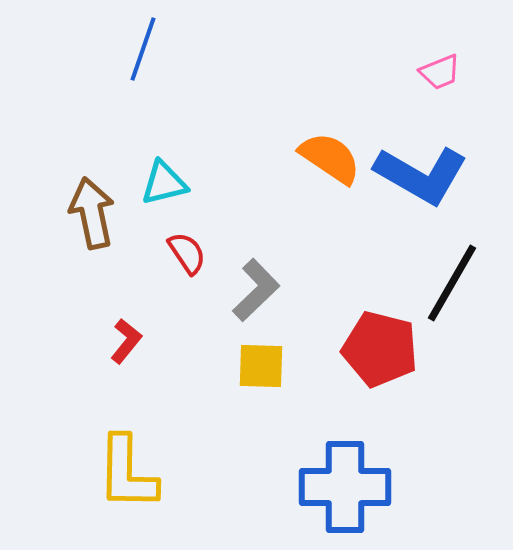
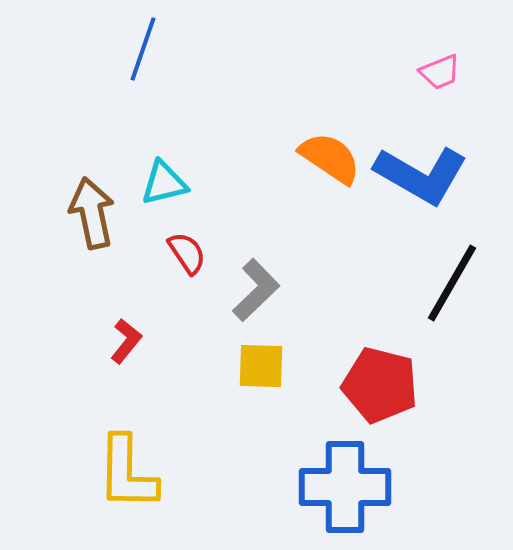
red pentagon: moved 36 px down
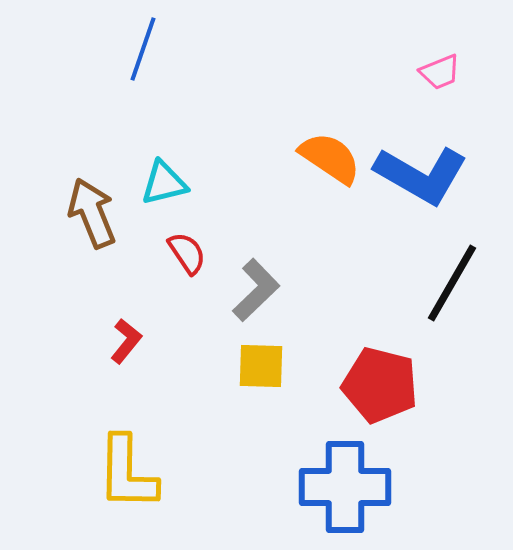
brown arrow: rotated 10 degrees counterclockwise
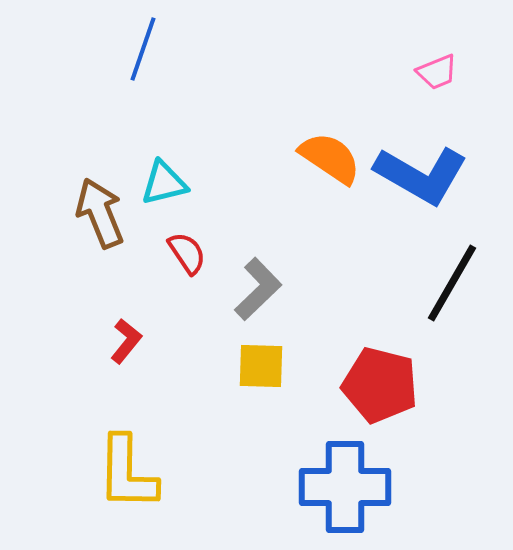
pink trapezoid: moved 3 px left
brown arrow: moved 8 px right
gray L-shape: moved 2 px right, 1 px up
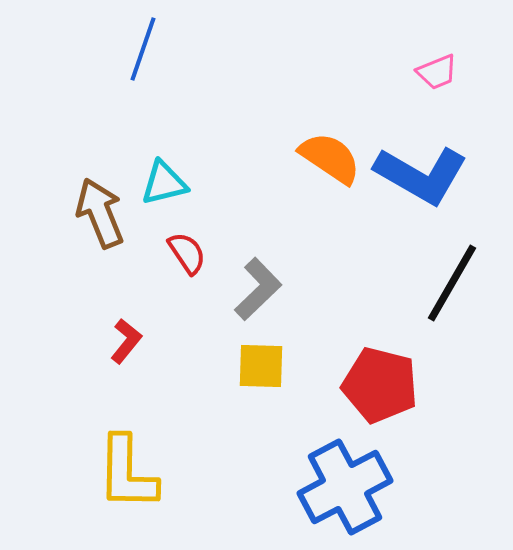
blue cross: rotated 28 degrees counterclockwise
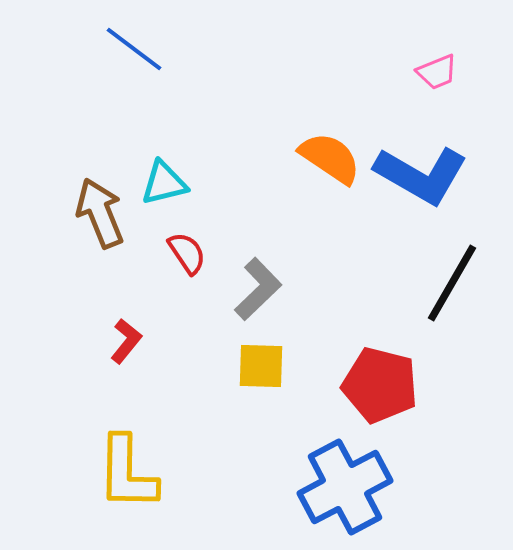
blue line: moved 9 px left; rotated 72 degrees counterclockwise
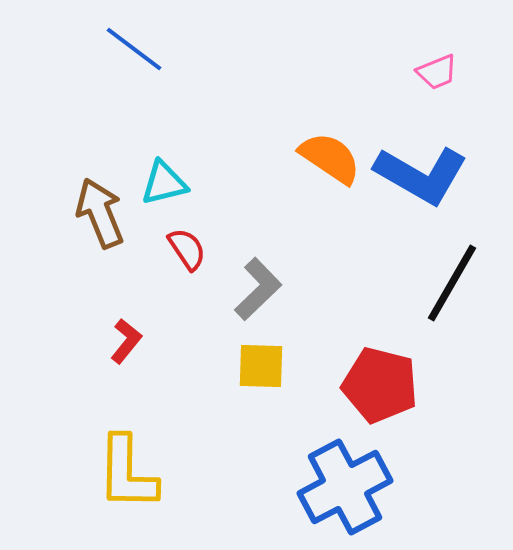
red semicircle: moved 4 px up
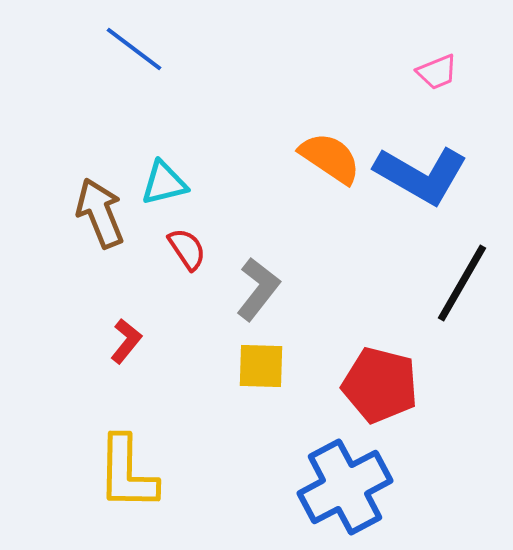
black line: moved 10 px right
gray L-shape: rotated 8 degrees counterclockwise
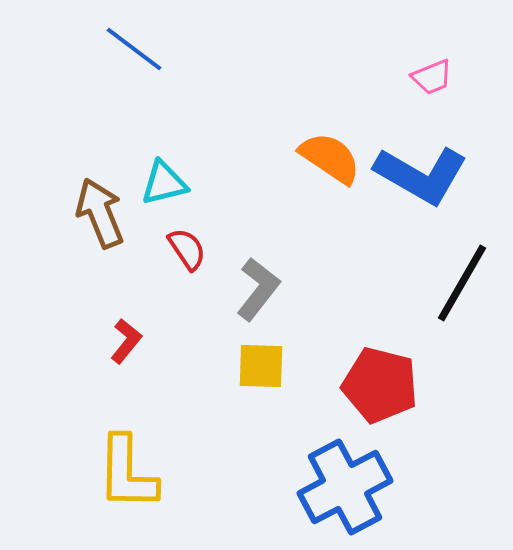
pink trapezoid: moved 5 px left, 5 px down
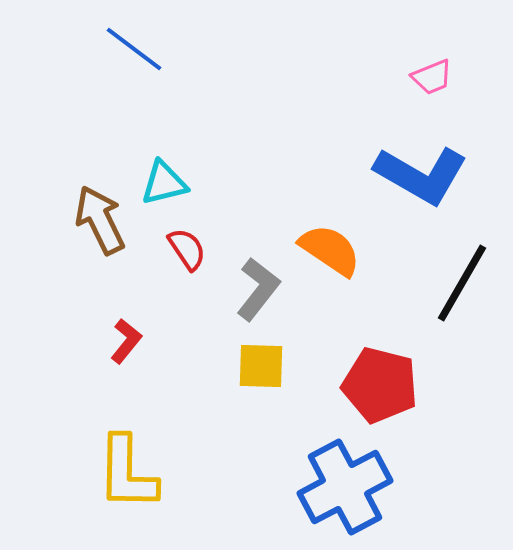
orange semicircle: moved 92 px down
brown arrow: moved 7 px down; rotated 4 degrees counterclockwise
